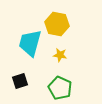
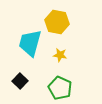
yellow hexagon: moved 2 px up
black square: rotated 28 degrees counterclockwise
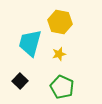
yellow hexagon: moved 3 px right
yellow star: moved 1 px left, 1 px up; rotated 24 degrees counterclockwise
green pentagon: moved 2 px right, 1 px up
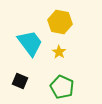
cyan trapezoid: rotated 128 degrees clockwise
yellow star: moved 2 px up; rotated 24 degrees counterclockwise
black square: rotated 21 degrees counterclockwise
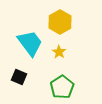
yellow hexagon: rotated 20 degrees clockwise
black square: moved 1 px left, 4 px up
green pentagon: rotated 15 degrees clockwise
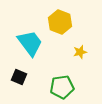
yellow hexagon: rotated 10 degrees counterclockwise
yellow star: moved 21 px right; rotated 24 degrees clockwise
green pentagon: rotated 25 degrees clockwise
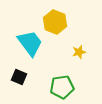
yellow hexagon: moved 5 px left
yellow star: moved 1 px left
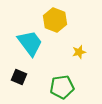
yellow hexagon: moved 2 px up
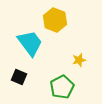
yellow star: moved 8 px down
green pentagon: rotated 20 degrees counterclockwise
